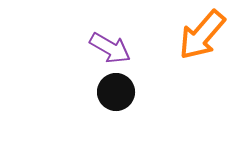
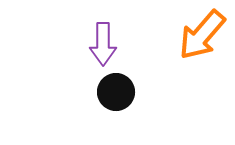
purple arrow: moved 7 px left, 4 px up; rotated 60 degrees clockwise
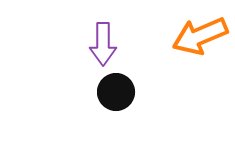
orange arrow: moved 2 px left, 1 px down; rotated 26 degrees clockwise
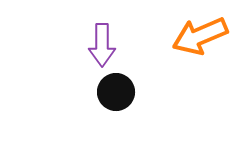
purple arrow: moved 1 px left, 1 px down
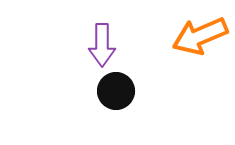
black circle: moved 1 px up
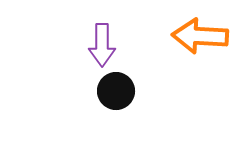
orange arrow: rotated 26 degrees clockwise
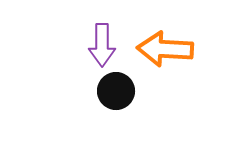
orange arrow: moved 35 px left, 13 px down
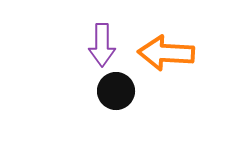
orange arrow: moved 1 px right, 4 px down
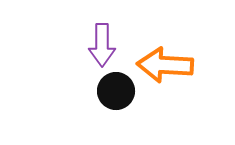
orange arrow: moved 1 px left, 12 px down
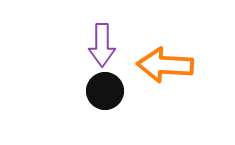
black circle: moved 11 px left
